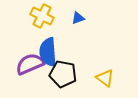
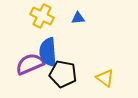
blue triangle: rotated 16 degrees clockwise
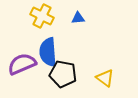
purple semicircle: moved 8 px left
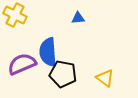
yellow cross: moved 27 px left, 1 px up
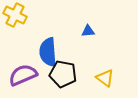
blue triangle: moved 10 px right, 13 px down
purple semicircle: moved 1 px right, 11 px down
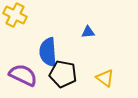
blue triangle: moved 1 px down
purple semicircle: rotated 48 degrees clockwise
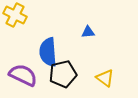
black pentagon: rotated 24 degrees counterclockwise
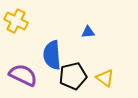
yellow cross: moved 1 px right, 6 px down
blue semicircle: moved 4 px right, 3 px down
black pentagon: moved 10 px right, 2 px down
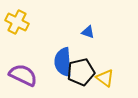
yellow cross: moved 1 px right, 1 px down
blue triangle: rotated 24 degrees clockwise
blue semicircle: moved 11 px right, 7 px down
black pentagon: moved 8 px right, 4 px up
